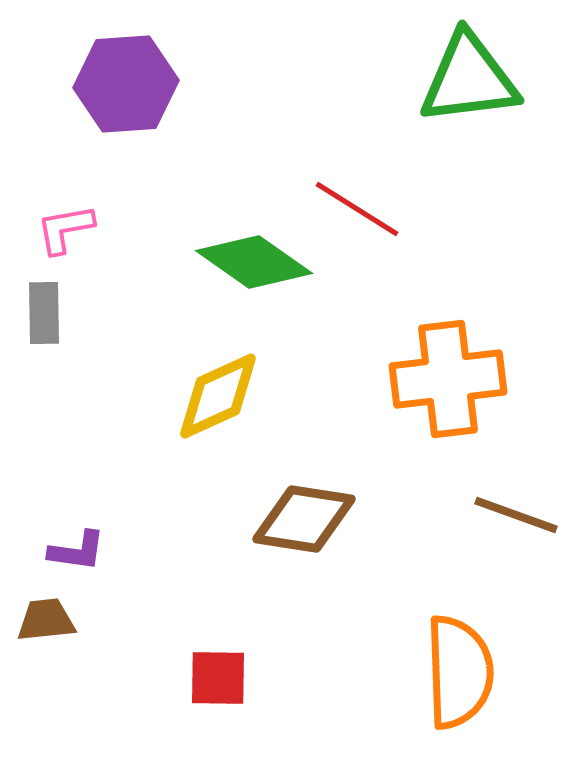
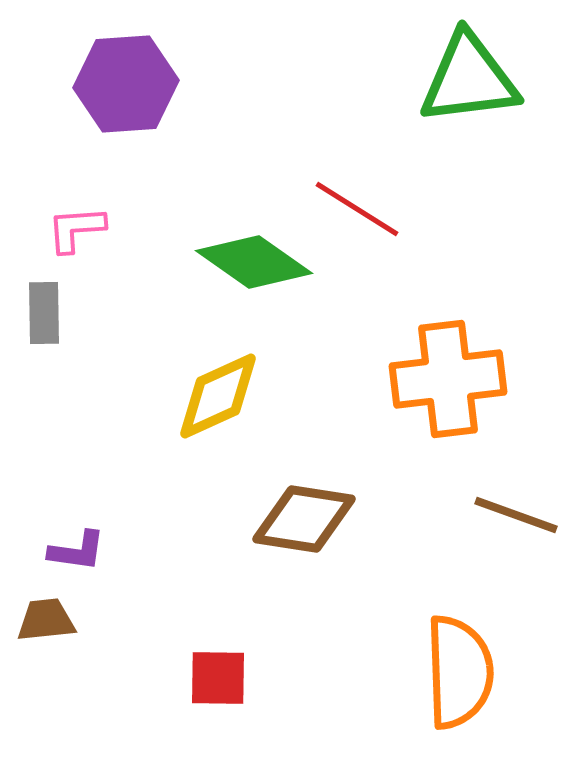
pink L-shape: moved 11 px right; rotated 6 degrees clockwise
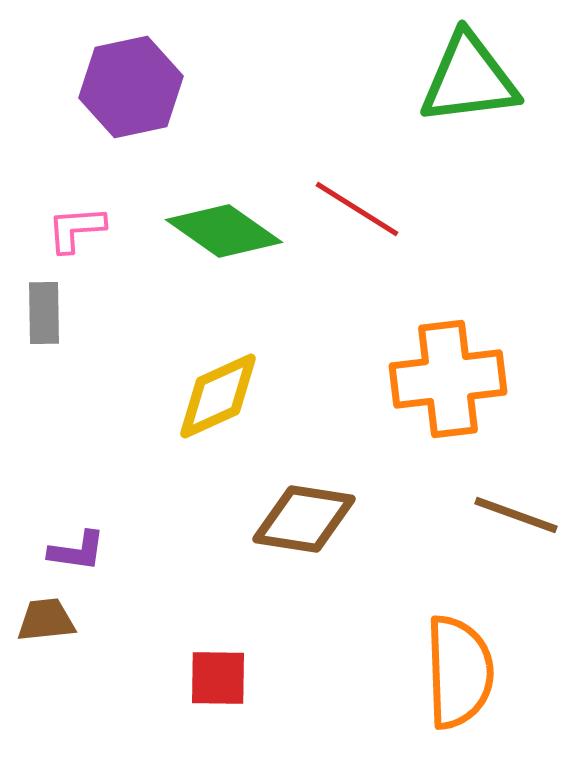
purple hexagon: moved 5 px right, 3 px down; rotated 8 degrees counterclockwise
green diamond: moved 30 px left, 31 px up
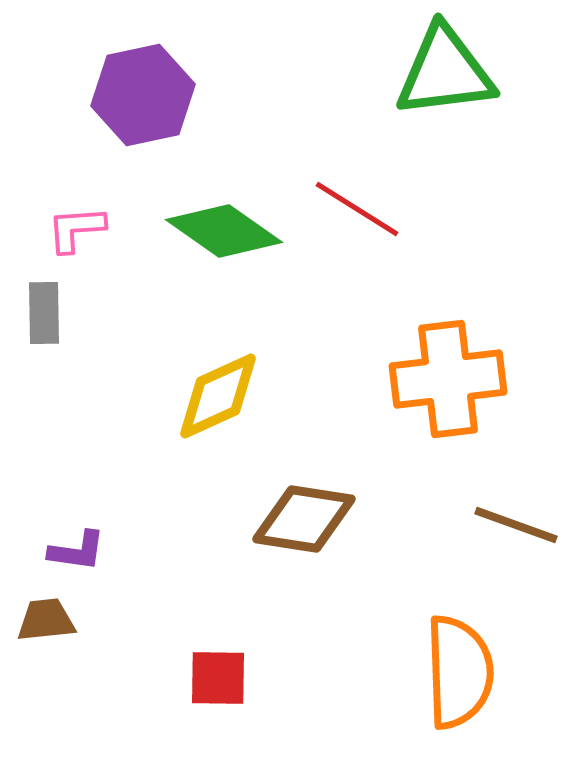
green triangle: moved 24 px left, 7 px up
purple hexagon: moved 12 px right, 8 px down
brown line: moved 10 px down
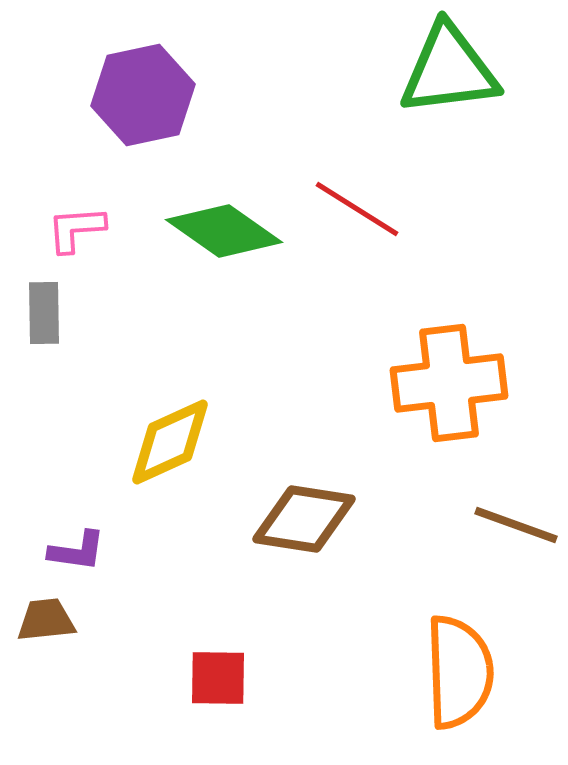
green triangle: moved 4 px right, 2 px up
orange cross: moved 1 px right, 4 px down
yellow diamond: moved 48 px left, 46 px down
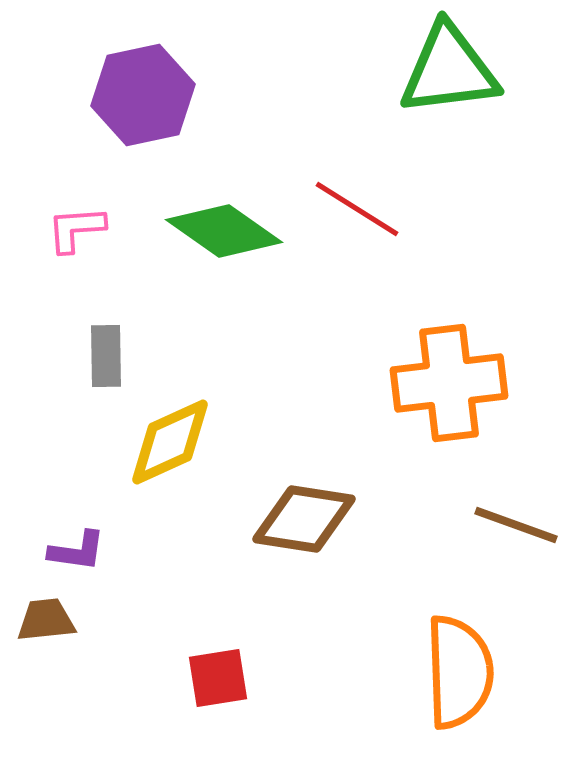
gray rectangle: moved 62 px right, 43 px down
red square: rotated 10 degrees counterclockwise
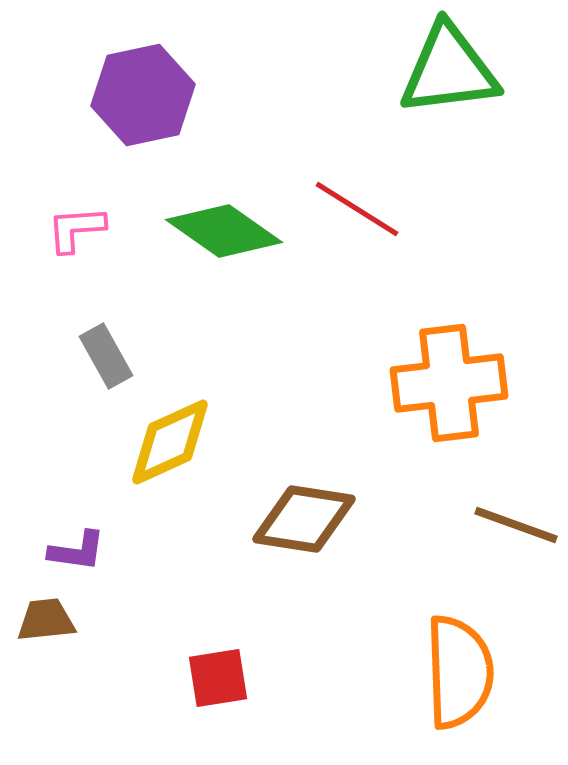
gray rectangle: rotated 28 degrees counterclockwise
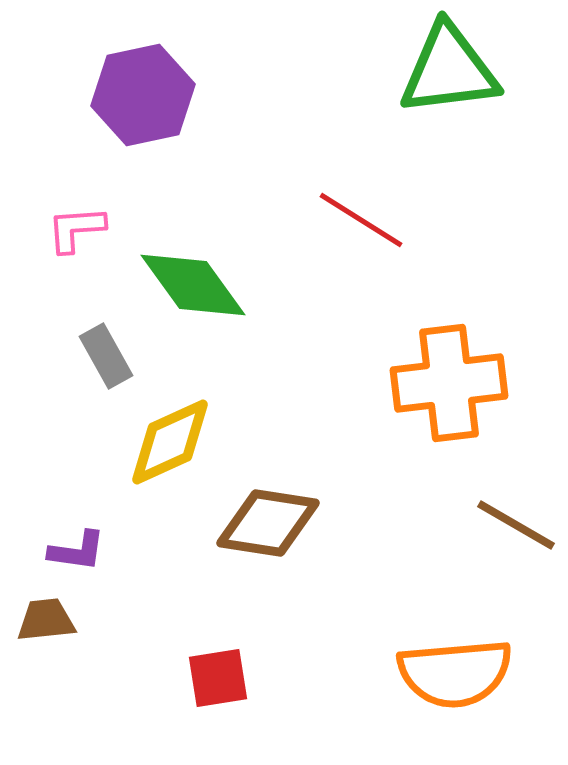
red line: moved 4 px right, 11 px down
green diamond: moved 31 px left, 54 px down; rotated 19 degrees clockwise
brown diamond: moved 36 px left, 4 px down
brown line: rotated 10 degrees clockwise
orange semicircle: moved 4 px left, 1 px down; rotated 87 degrees clockwise
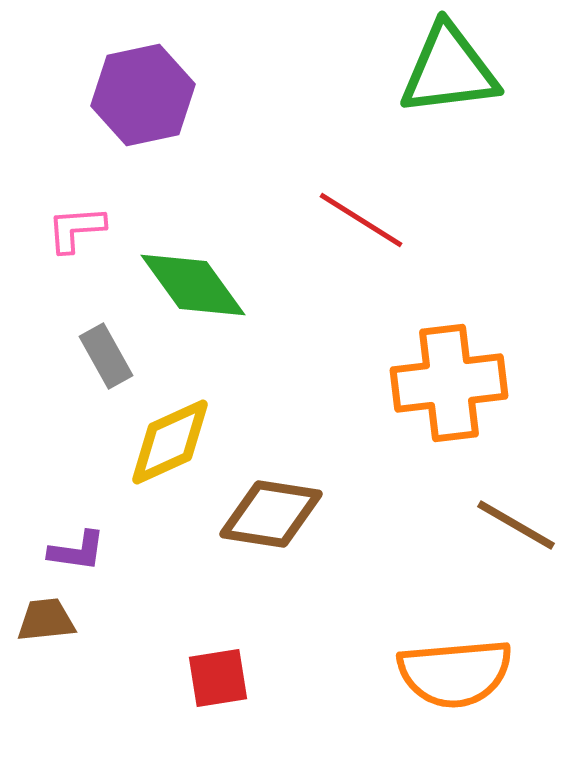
brown diamond: moved 3 px right, 9 px up
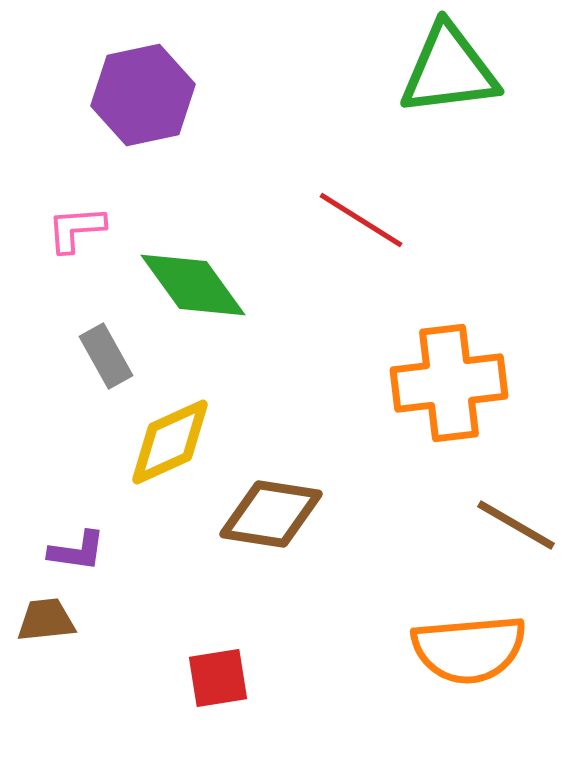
orange semicircle: moved 14 px right, 24 px up
